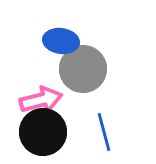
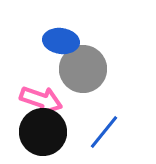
pink arrow: rotated 33 degrees clockwise
blue line: rotated 54 degrees clockwise
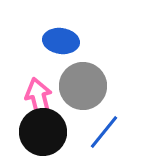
gray circle: moved 17 px down
pink arrow: moved 2 px left, 1 px up; rotated 123 degrees counterclockwise
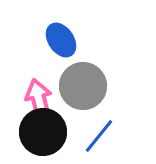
blue ellipse: moved 1 px up; rotated 48 degrees clockwise
pink arrow: moved 1 px down
blue line: moved 5 px left, 4 px down
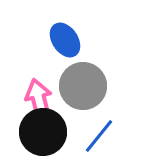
blue ellipse: moved 4 px right
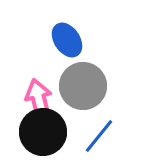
blue ellipse: moved 2 px right
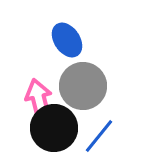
black circle: moved 11 px right, 4 px up
